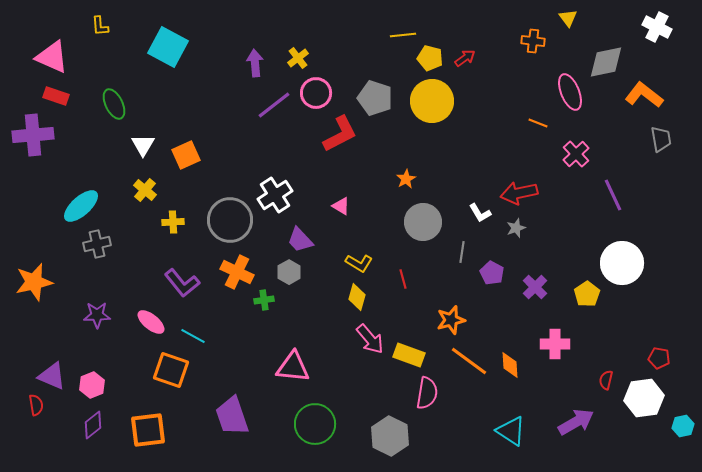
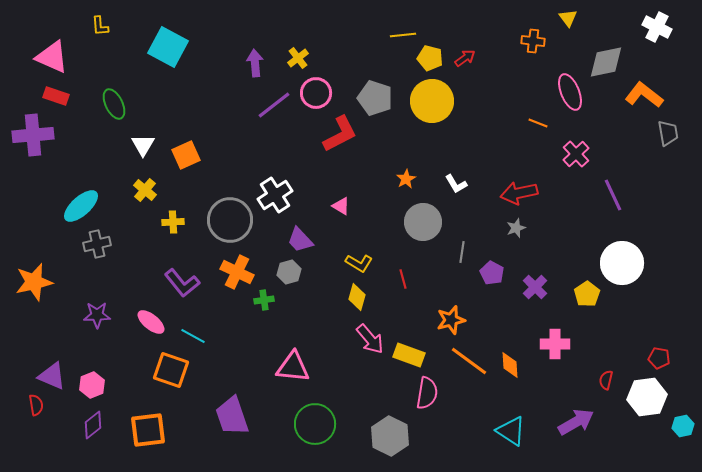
gray trapezoid at (661, 139): moved 7 px right, 6 px up
white L-shape at (480, 213): moved 24 px left, 29 px up
gray hexagon at (289, 272): rotated 15 degrees clockwise
white hexagon at (644, 398): moved 3 px right, 1 px up
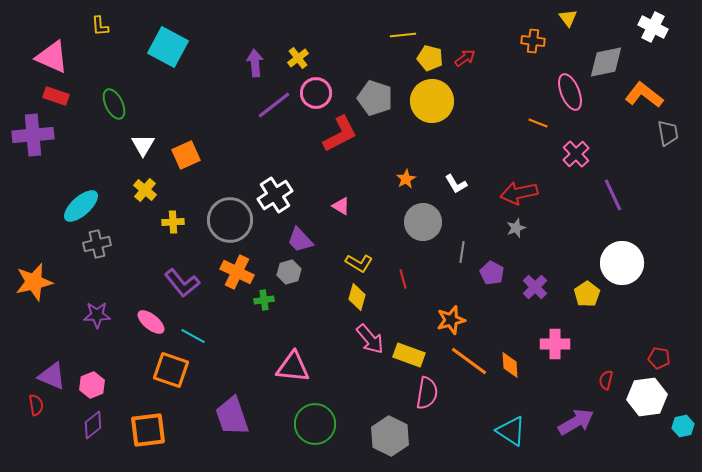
white cross at (657, 27): moved 4 px left
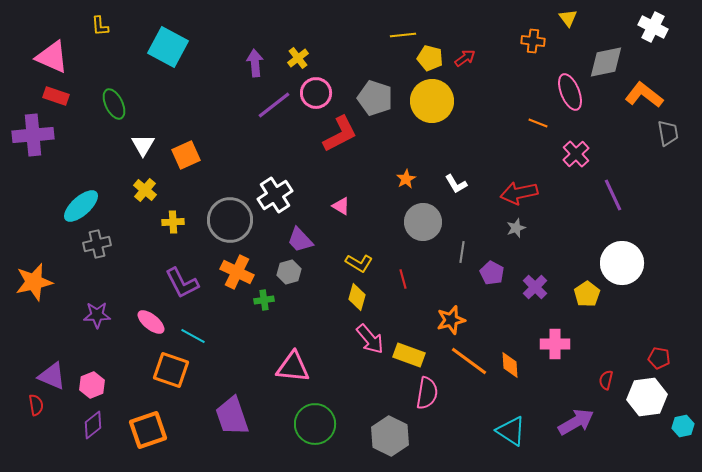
purple L-shape at (182, 283): rotated 12 degrees clockwise
orange square at (148, 430): rotated 12 degrees counterclockwise
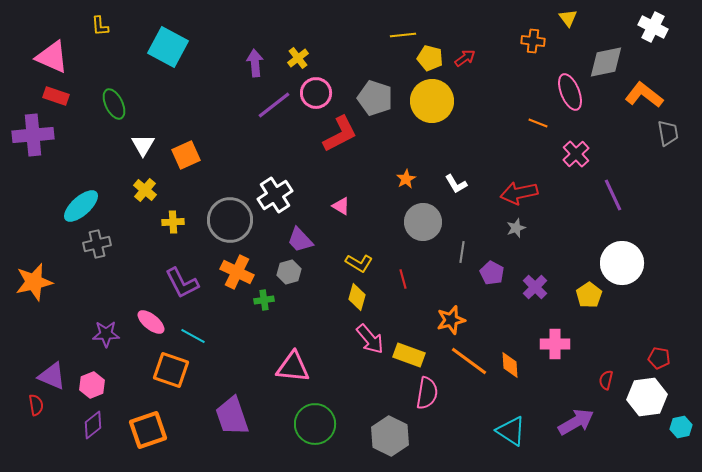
yellow pentagon at (587, 294): moved 2 px right, 1 px down
purple star at (97, 315): moved 9 px right, 19 px down
cyan hexagon at (683, 426): moved 2 px left, 1 px down
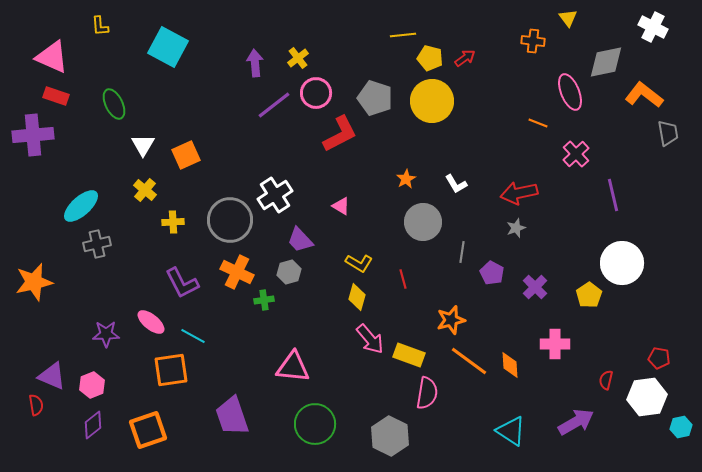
purple line at (613, 195): rotated 12 degrees clockwise
orange square at (171, 370): rotated 27 degrees counterclockwise
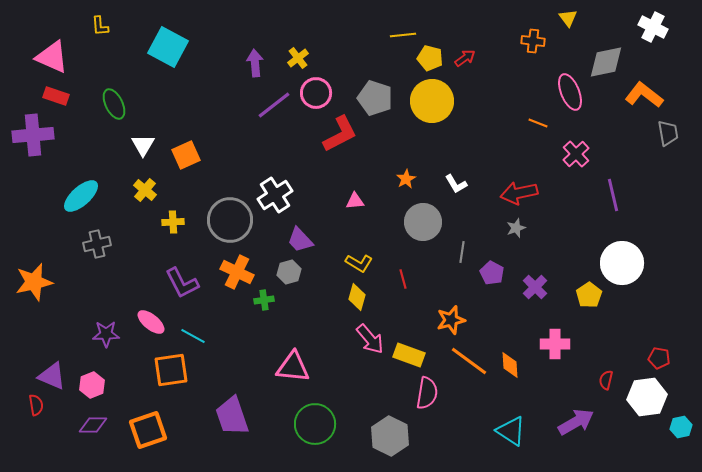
cyan ellipse at (81, 206): moved 10 px up
pink triangle at (341, 206): moved 14 px right, 5 px up; rotated 36 degrees counterclockwise
purple diamond at (93, 425): rotated 40 degrees clockwise
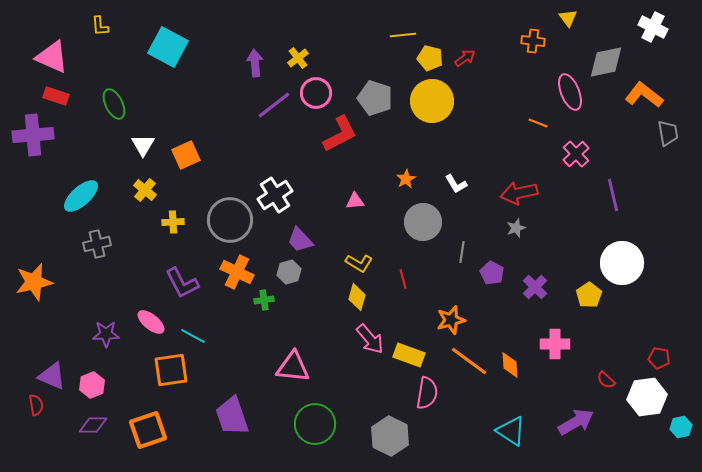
red semicircle at (606, 380): rotated 60 degrees counterclockwise
